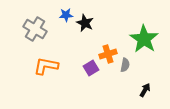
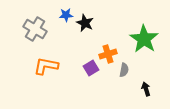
gray semicircle: moved 1 px left, 5 px down
black arrow: moved 1 px right, 1 px up; rotated 48 degrees counterclockwise
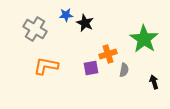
purple square: rotated 21 degrees clockwise
black arrow: moved 8 px right, 7 px up
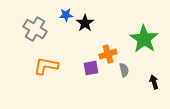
black star: rotated 12 degrees clockwise
gray semicircle: rotated 24 degrees counterclockwise
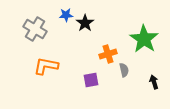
purple square: moved 12 px down
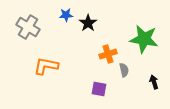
black star: moved 3 px right
gray cross: moved 7 px left, 2 px up
green star: rotated 24 degrees counterclockwise
purple square: moved 8 px right, 9 px down; rotated 21 degrees clockwise
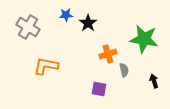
black arrow: moved 1 px up
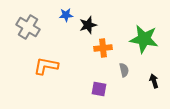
black star: moved 2 px down; rotated 18 degrees clockwise
orange cross: moved 5 px left, 6 px up; rotated 12 degrees clockwise
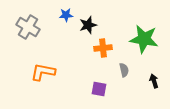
orange L-shape: moved 3 px left, 6 px down
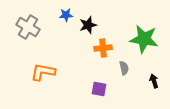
gray semicircle: moved 2 px up
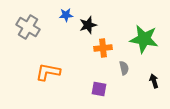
orange L-shape: moved 5 px right
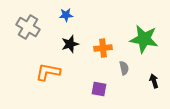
black star: moved 18 px left, 19 px down
